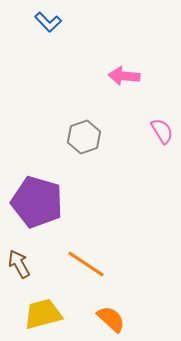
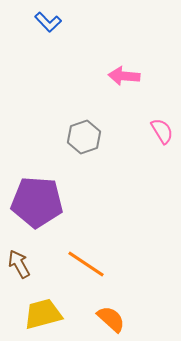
purple pentagon: rotated 12 degrees counterclockwise
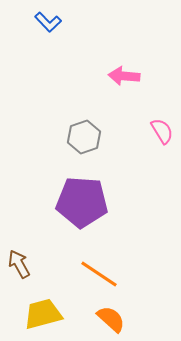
purple pentagon: moved 45 px right
orange line: moved 13 px right, 10 px down
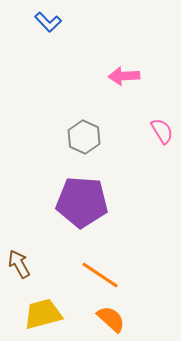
pink arrow: rotated 8 degrees counterclockwise
gray hexagon: rotated 16 degrees counterclockwise
orange line: moved 1 px right, 1 px down
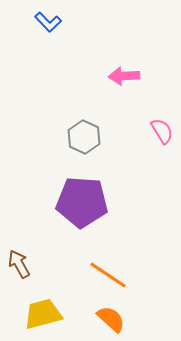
orange line: moved 8 px right
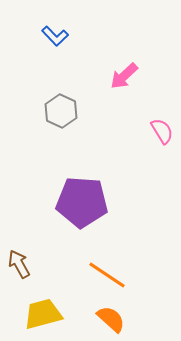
blue L-shape: moved 7 px right, 14 px down
pink arrow: rotated 40 degrees counterclockwise
gray hexagon: moved 23 px left, 26 px up
orange line: moved 1 px left
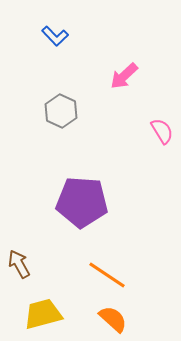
orange semicircle: moved 2 px right
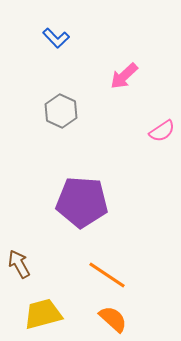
blue L-shape: moved 1 px right, 2 px down
pink semicircle: rotated 88 degrees clockwise
